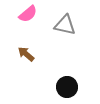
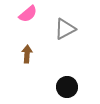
gray triangle: moved 4 px down; rotated 40 degrees counterclockwise
brown arrow: moved 1 px right; rotated 54 degrees clockwise
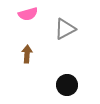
pink semicircle: rotated 24 degrees clockwise
black circle: moved 2 px up
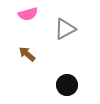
brown arrow: rotated 54 degrees counterclockwise
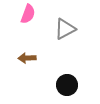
pink semicircle: rotated 54 degrees counterclockwise
brown arrow: moved 4 px down; rotated 42 degrees counterclockwise
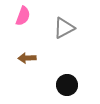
pink semicircle: moved 5 px left, 2 px down
gray triangle: moved 1 px left, 1 px up
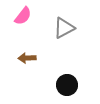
pink semicircle: rotated 18 degrees clockwise
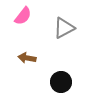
brown arrow: rotated 12 degrees clockwise
black circle: moved 6 px left, 3 px up
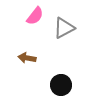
pink semicircle: moved 12 px right
black circle: moved 3 px down
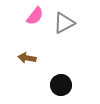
gray triangle: moved 5 px up
